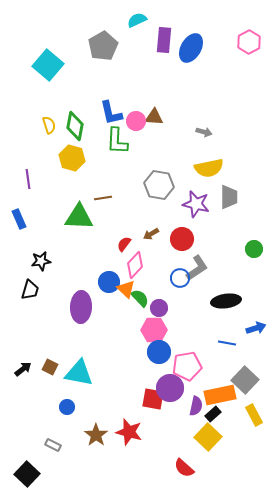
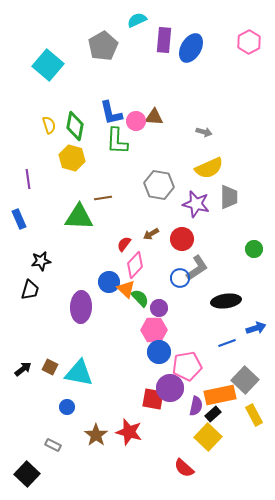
yellow semicircle at (209, 168): rotated 12 degrees counterclockwise
blue line at (227, 343): rotated 30 degrees counterclockwise
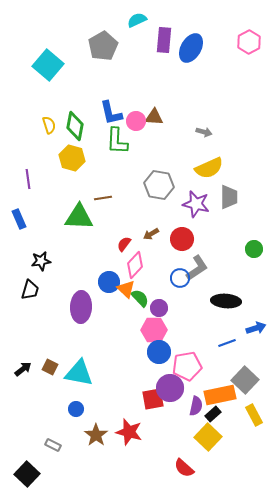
black ellipse at (226, 301): rotated 12 degrees clockwise
red square at (153, 399): rotated 20 degrees counterclockwise
blue circle at (67, 407): moved 9 px right, 2 px down
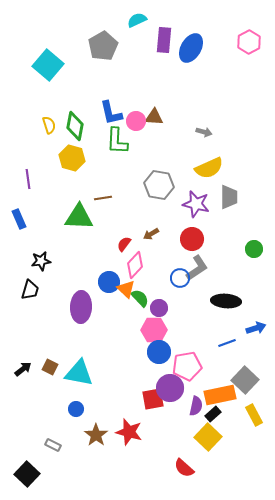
red circle at (182, 239): moved 10 px right
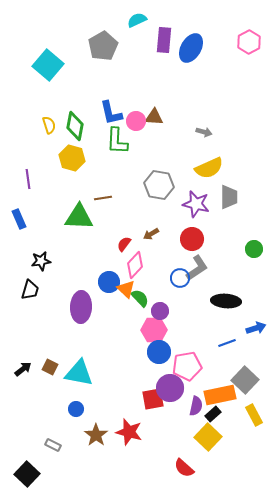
purple circle at (159, 308): moved 1 px right, 3 px down
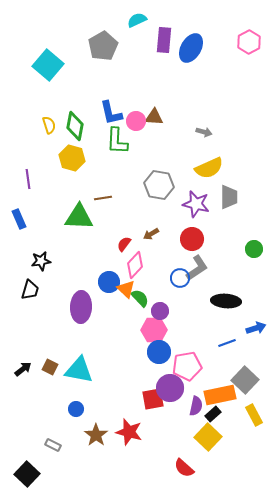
cyan triangle at (79, 373): moved 3 px up
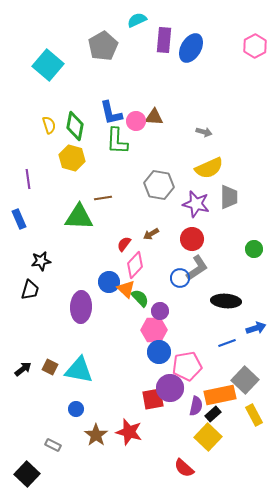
pink hexagon at (249, 42): moved 6 px right, 4 px down
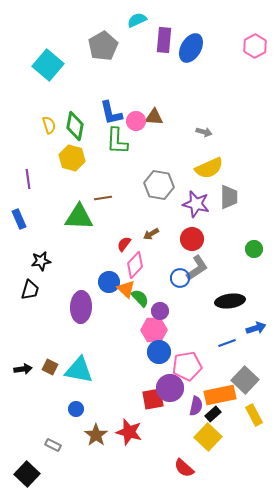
black ellipse at (226, 301): moved 4 px right; rotated 12 degrees counterclockwise
black arrow at (23, 369): rotated 30 degrees clockwise
